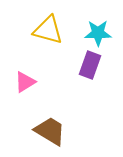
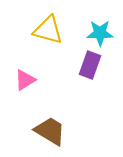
cyan star: moved 2 px right
pink triangle: moved 2 px up
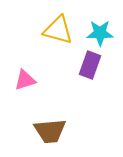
yellow triangle: moved 10 px right
pink triangle: rotated 15 degrees clockwise
brown trapezoid: rotated 144 degrees clockwise
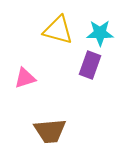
pink triangle: moved 2 px up
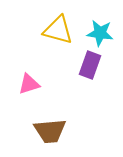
cyan star: rotated 8 degrees clockwise
pink triangle: moved 4 px right, 6 px down
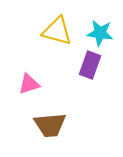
yellow triangle: moved 1 px left, 1 px down
brown trapezoid: moved 6 px up
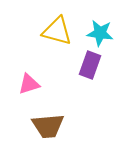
brown trapezoid: moved 2 px left, 1 px down
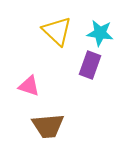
yellow triangle: rotated 28 degrees clockwise
pink triangle: moved 2 px down; rotated 35 degrees clockwise
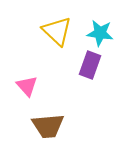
pink triangle: moved 2 px left; rotated 30 degrees clockwise
